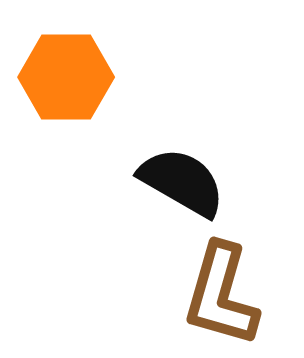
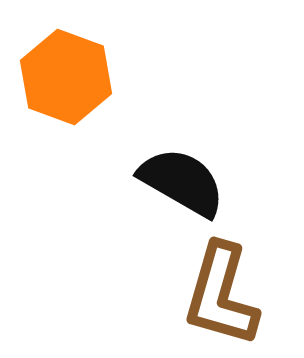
orange hexagon: rotated 20 degrees clockwise
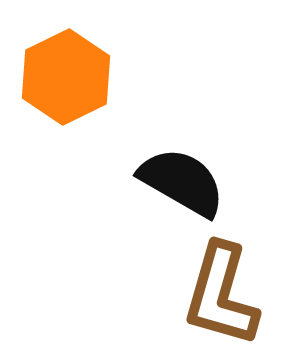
orange hexagon: rotated 14 degrees clockwise
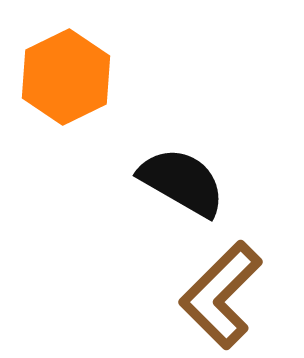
brown L-shape: rotated 29 degrees clockwise
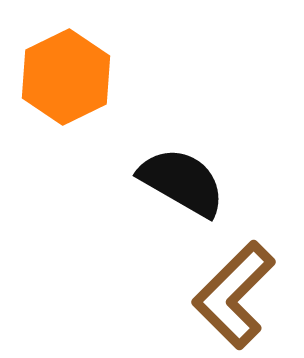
brown L-shape: moved 13 px right
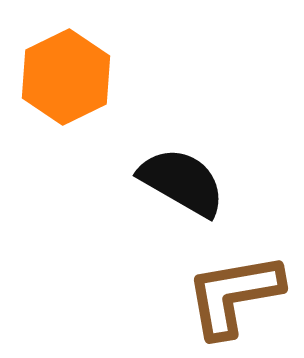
brown L-shape: rotated 35 degrees clockwise
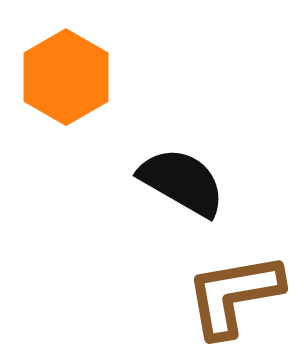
orange hexagon: rotated 4 degrees counterclockwise
